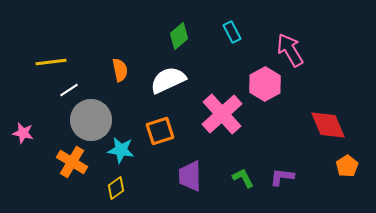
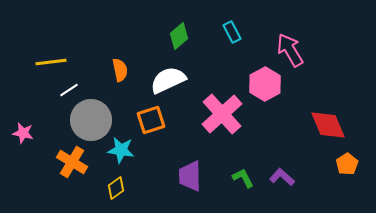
orange square: moved 9 px left, 11 px up
orange pentagon: moved 2 px up
purple L-shape: rotated 35 degrees clockwise
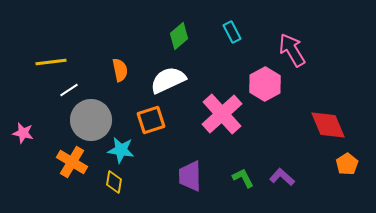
pink arrow: moved 2 px right
yellow diamond: moved 2 px left, 6 px up; rotated 45 degrees counterclockwise
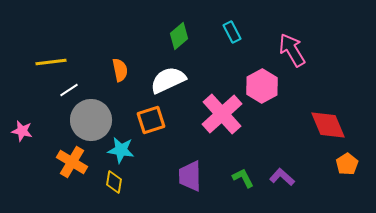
pink hexagon: moved 3 px left, 2 px down
pink star: moved 1 px left, 2 px up
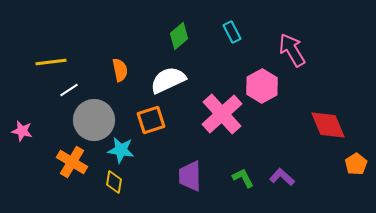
gray circle: moved 3 px right
orange pentagon: moved 9 px right
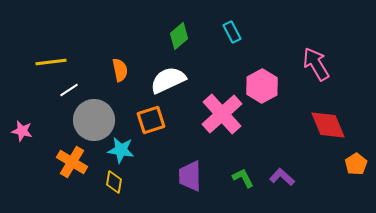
pink arrow: moved 24 px right, 14 px down
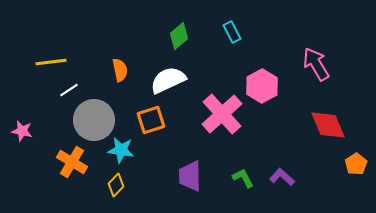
yellow diamond: moved 2 px right, 3 px down; rotated 35 degrees clockwise
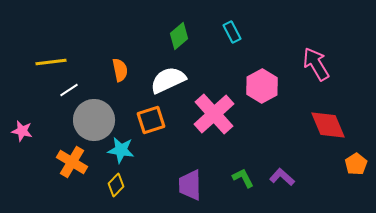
pink cross: moved 8 px left
purple trapezoid: moved 9 px down
